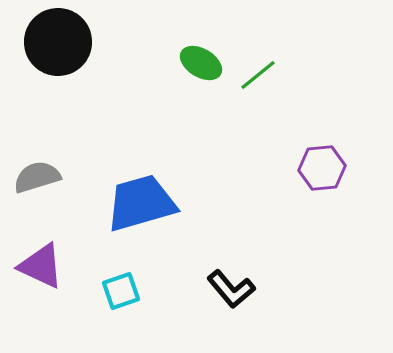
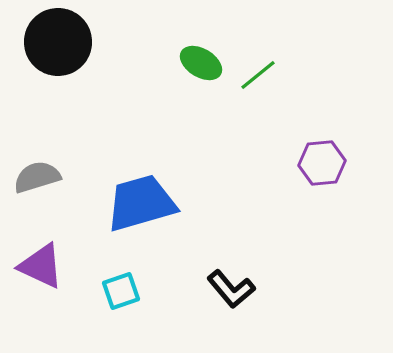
purple hexagon: moved 5 px up
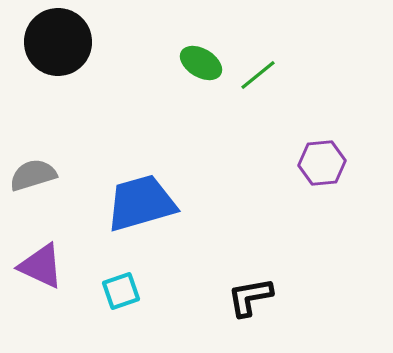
gray semicircle: moved 4 px left, 2 px up
black L-shape: moved 19 px right, 8 px down; rotated 120 degrees clockwise
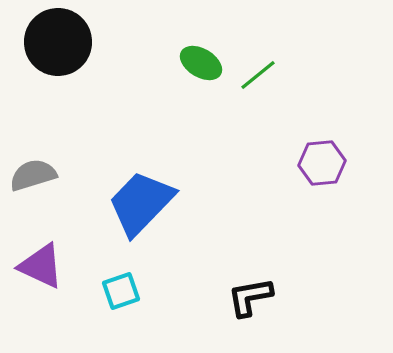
blue trapezoid: rotated 30 degrees counterclockwise
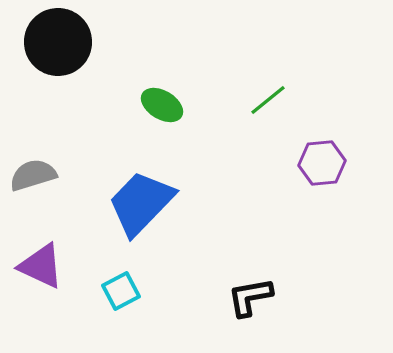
green ellipse: moved 39 px left, 42 px down
green line: moved 10 px right, 25 px down
cyan square: rotated 9 degrees counterclockwise
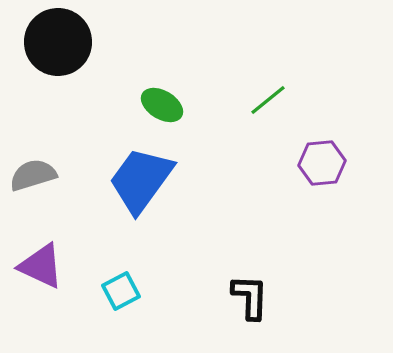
blue trapezoid: moved 23 px up; rotated 8 degrees counterclockwise
black L-shape: rotated 102 degrees clockwise
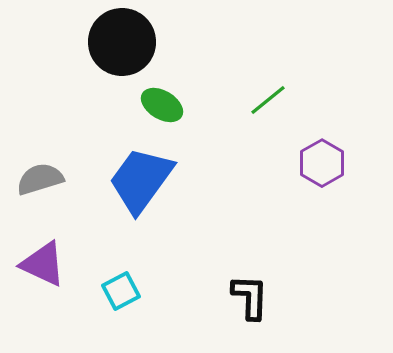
black circle: moved 64 px right
purple hexagon: rotated 24 degrees counterclockwise
gray semicircle: moved 7 px right, 4 px down
purple triangle: moved 2 px right, 2 px up
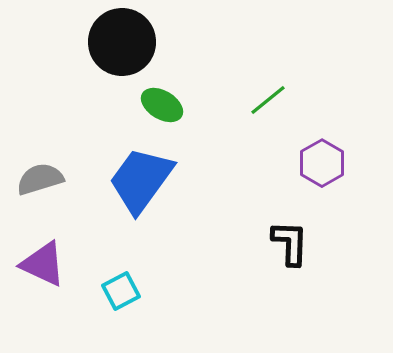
black L-shape: moved 40 px right, 54 px up
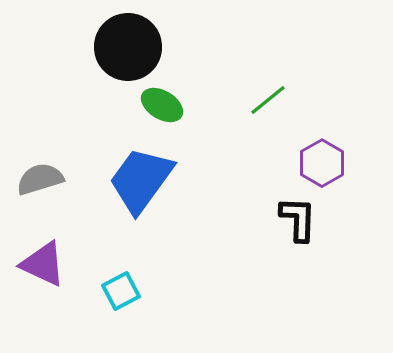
black circle: moved 6 px right, 5 px down
black L-shape: moved 8 px right, 24 px up
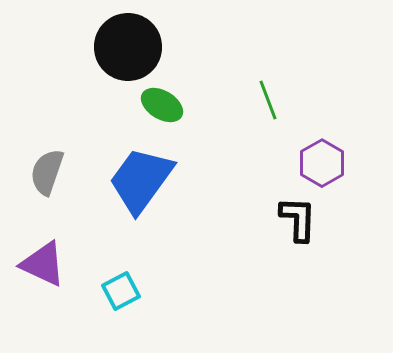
green line: rotated 72 degrees counterclockwise
gray semicircle: moved 7 px right, 7 px up; rotated 54 degrees counterclockwise
